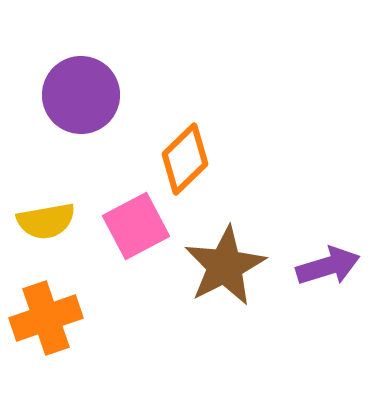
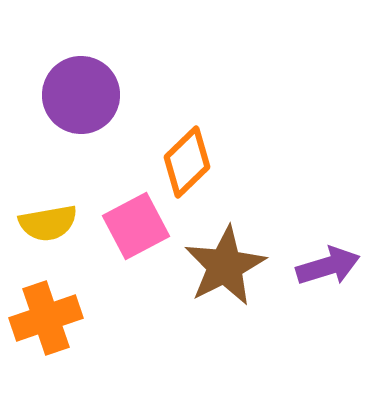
orange diamond: moved 2 px right, 3 px down
yellow semicircle: moved 2 px right, 2 px down
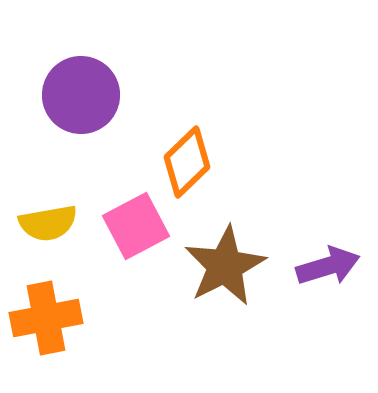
orange cross: rotated 8 degrees clockwise
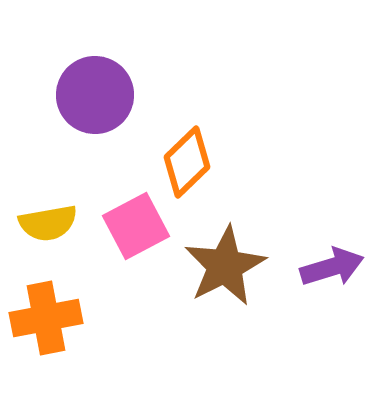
purple circle: moved 14 px right
purple arrow: moved 4 px right, 1 px down
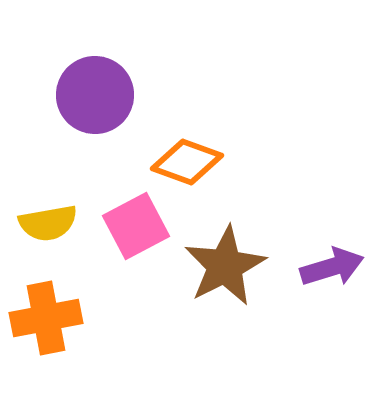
orange diamond: rotated 64 degrees clockwise
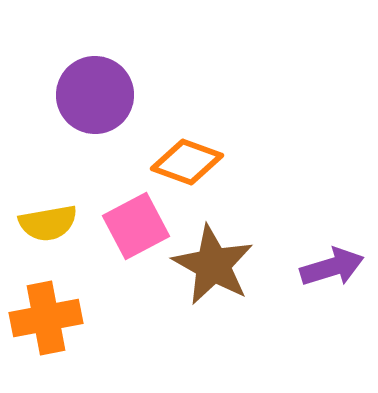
brown star: moved 12 px left, 1 px up; rotated 16 degrees counterclockwise
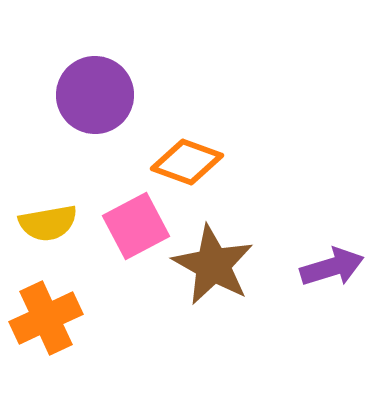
orange cross: rotated 14 degrees counterclockwise
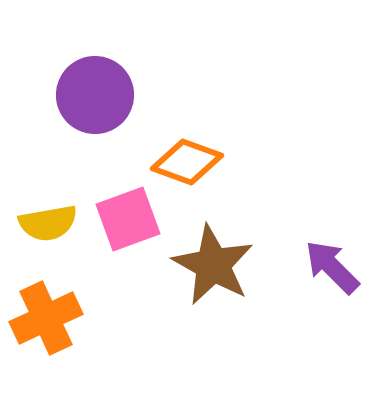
pink square: moved 8 px left, 7 px up; rotated 8 degrees clockwise
purple arrow: rotated 118 degrees counterclockwise
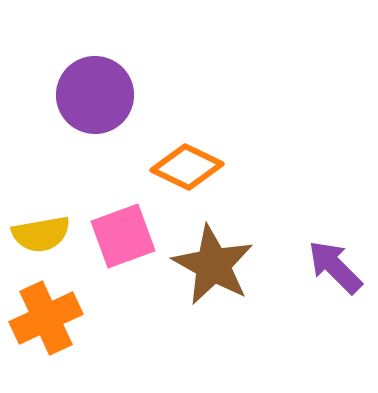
orange diamond: moved 5 px down; rotated 6 degrees clockwise
pink square: moved 5 px left, 17 px down
yellow semicircle: moved 7 px left, 11 px down
purple arrow: moved 3 px right
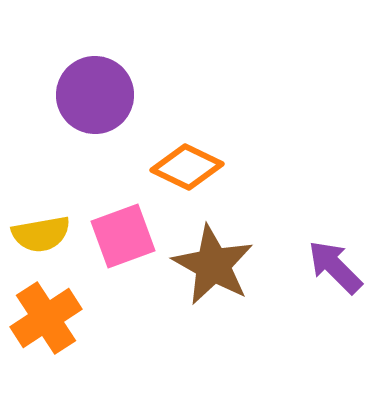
orange cross: rotated 8 degrees counterclockwise
